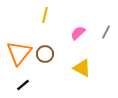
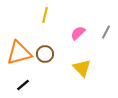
orange triangle: rotated 36 degrees clockwise
yellow triangle: rotated 18 degrees clockwise
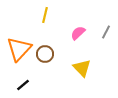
orange triangle: moved 4 px up; rotated 32 degrees counterclockwise
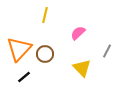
gray line: moved 1 px right, 19 px down
black line: moved 1 px right, 8 px up
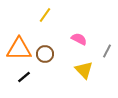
yellow line: rotated 21 degrees clockwise
pink semicircle: moved 1 px right, 6 px down; rotated 70 degrees clockwise
orange triangle: rotated 48 degrees clockwise
yellow triangle: moved 2 px right, 2 px down
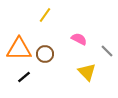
gray line: rotated 72 degrees counterclockwise
yellow triangle: moved 3 px right, 2 px down
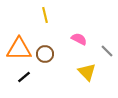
yellow line: rotated 49 degrees counterclockwise
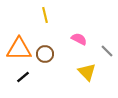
black line: moved 1 px left
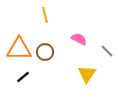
brown circle: moved 2 px up
yellow triangle: moved 2 px down; rotated 18 degrees clockwise
